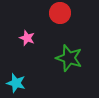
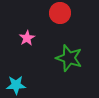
pink star: rotated 21 degrees clockwise
cyan star: moved 2 px down; rotated 18 degrees counterclockwise
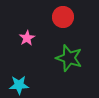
red circle: moved 3 px right, 4 px down
cyan star: moved 3 px right
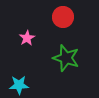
green star: moved 3 px left
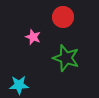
pink star: moved 6 px right, 1 px up; rotated 21 degrees counterclockwise
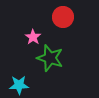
pink star: rotated 14 degrees clockwise
green star: moved 16 px left
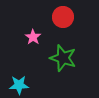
green star: moved 13 px right
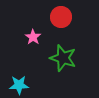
red circle: moved 2 px left
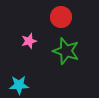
pink star: moved 4 px left, 4 px down; rotated 21 degrees clockwise
green star: moved 3 px right, 7 px up
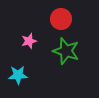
red circle: moved 2 px down
cyan star: moved 1 px left, 10 px up
